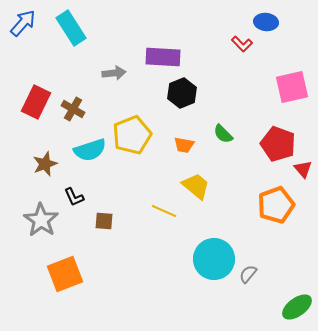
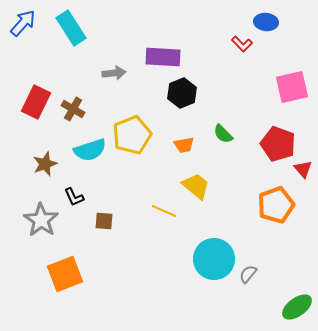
orange trapezoid: rotated 20 degrees counterclockwise
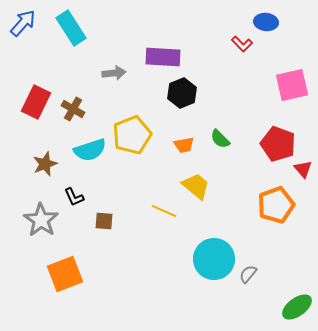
pink square: moved 2 px up
green semicircle: moved 3 px left, 5 px down
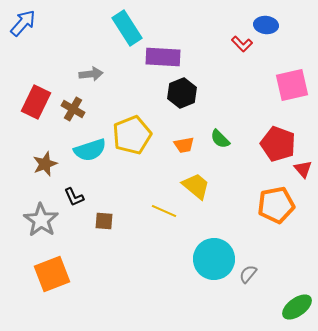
blue ellipse: moved 3 px down
cyan rectangle: moved 56 px right
gray arrow: moved 23 px left, 1 px down
orange pentagon: rotated 9 degrees clockwise
orange square: moved 13 px left
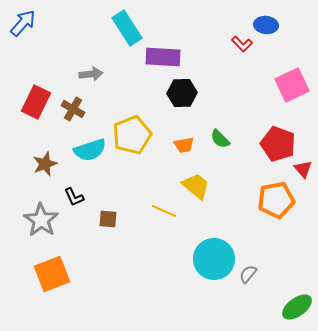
pink square: rotated 12 degrees counterclockwise
black hexagon: rotated 20 degrees clockwise
orange pentagon: moved 5 px up
brown square: moved 4 px right, 2 px up
